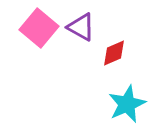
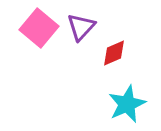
purple triangle: rotated 44 degrees clockwise
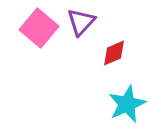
purple triangle: moved 5 px up
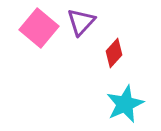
red diamond: rotated 24 degrees counterclockwise
cyan star: moved 2 px left
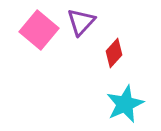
pink square: moved 2 px down
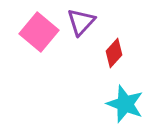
pink square: moved 2 px down
cyan star: rotated 27 degrees counterclockwise
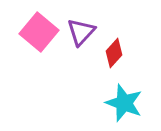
purple triangle: moved 10 px down
cyan star: moved 1 px left, 1 px up
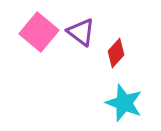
purple triangle: rotated 36 degrees counterclockwise
red diamond: moved 2 px right
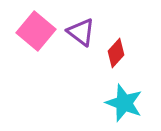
pink square: moved 3 px left, 1 px up
